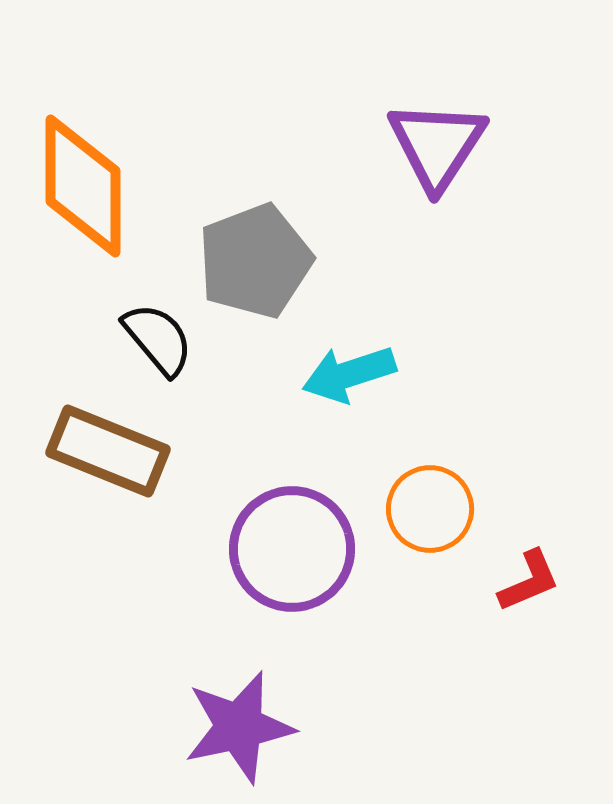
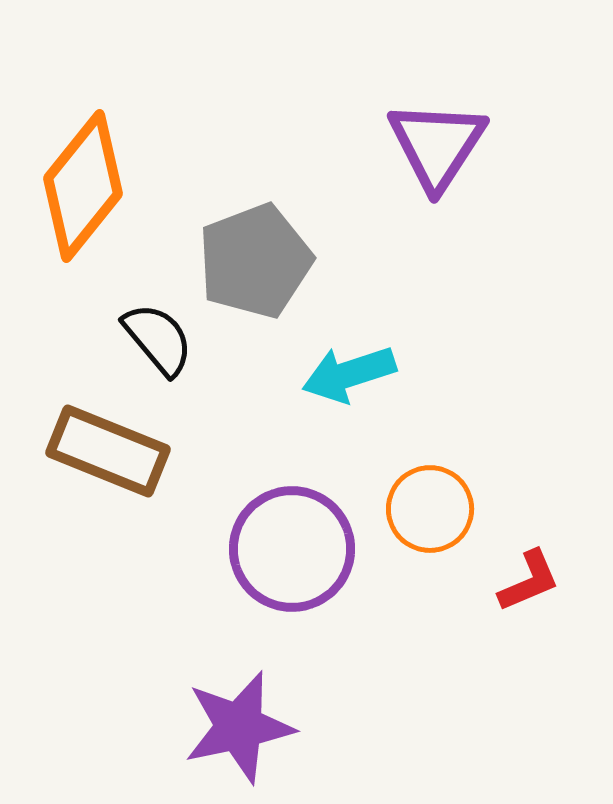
orange diamond: rotated 39 degrees clockwise
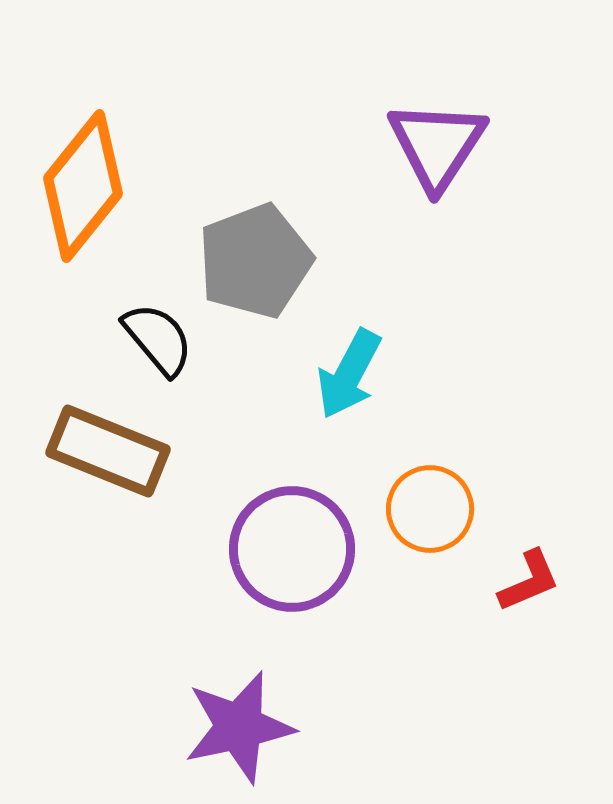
cyan arrow: rotated 44 degrees counterclockwise
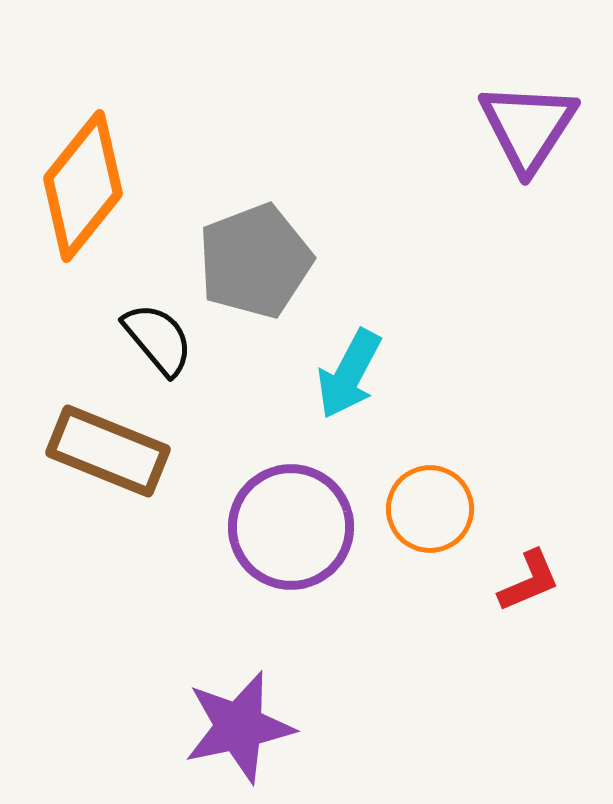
purple triangle: moved 91 px right, 18 px up
purple circle: moved 1 px left, 22 px up
